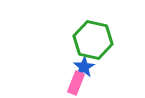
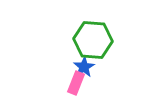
green hexagon: rotated 9 degrees counterclockwise
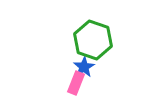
green hexagon: rotated 15 degrees clockwise
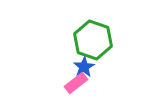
pink rectangle: rotated 30 degrees clockwise
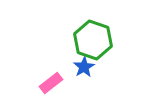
pink rectangle: moved 25 px left
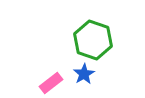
blue star: moved 7 px down
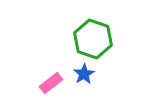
green hexagon: moved 1 px up
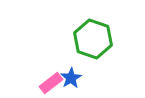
blue star: moved 13 px left, 4 px down
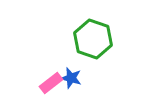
blue star: rotated 25 degrees counterclockwise
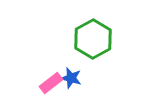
green hexagon: rotated 12 degrees clockwise
